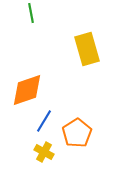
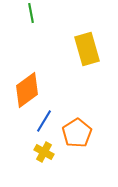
orange diamond: rotated 18 degrees counterclockwise
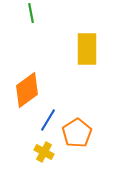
yellow rectangle: rotated 16 degrees clockwise
blue line: moved 4 px right, 1 px up
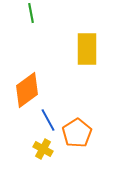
blue line: rotated 60 degrees counterclockwise
yellow cross: moved 1 px left, 3 px up
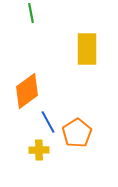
orange diamond: moved 1 px down
blue line: moved 2 px down
yellow cross: moved 4 px left, 1 px down; rotated 30 degrees counterclockwise
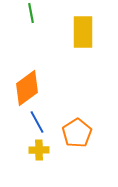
yellow rectangle: moved 4 px left, 17 px up
orange diamond: moved 3 px up
blue line: moved 11 px left
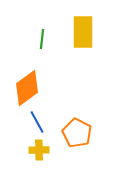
green line: moved 11 px right, 26 px down; rotated 18 degrees clockwise
orange pentagon: rotated 12 degrees counterclockwise
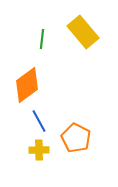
yellow rectangle: rotated 40 degrees counterclockwise
orange diamond: moved 3 px up
blue line: moved 2 px right, 1 px up
orange pentagon: moved 1 px left, 5 px down
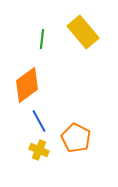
yellow cross: rotated 24 degrees clockwise
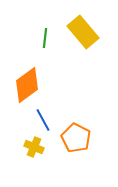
green line: moved 3 px right, 1 px up
blue line: moved 4 px right, 1 px up
yellow cross: moved 5 px left, 3 px up
